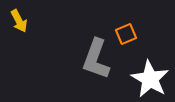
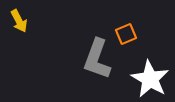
gray L-shape: moved 1 px right
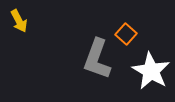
orange square: rotated 25 degrees counterclockwise
white star: moved 1 px right, 8 px up
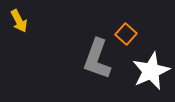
white star: rotated 18 degrees clockwise
